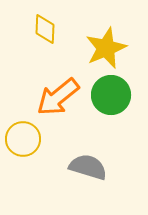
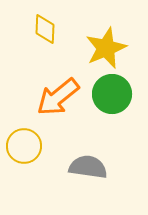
green circle: moved 1 px right, 1 px up
yellow circle: moved 1 px right, 7 px down
gray semicircle: rotated 9 degrees counterclockwise
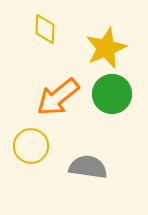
yellow circle: moved 7 px right
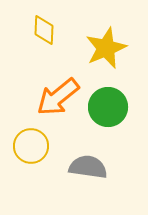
yellow diamond: moved 1 px left, 1 px down
green circle: moved 4 px left, 13 px down
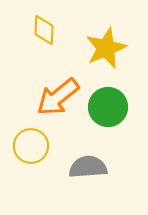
gray semicircle: rotated 12 degrees counterclockwise
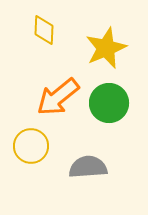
green circle: moved 1 px right, 4 px up
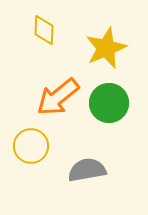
gray semicircle: moved 1 px left, 3 px down; rotated 6 degrees counterclockwise
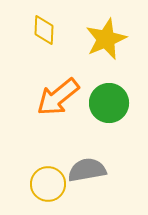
yellow star: moved 9 px up
yellow circle: moved 17 px right, 38 px down
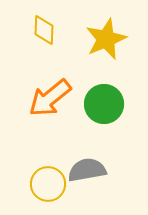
orange arrow: moved 8 px left, 1 px down
green circle: moved 5 px left, 1 px down
